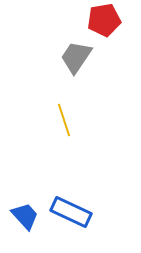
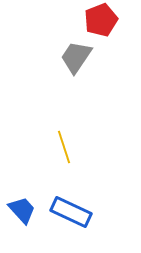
red pentagon: moved 3 px left; rotated 12 degrees counterclockwise
yellow line: moved 27 px down
blue trapezoid: moved 3 px left, 6 px up
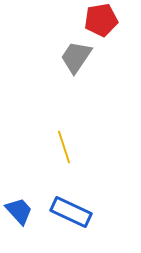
red pentagon: rotated 12 degrees clockwise
blue trapezoid: moved 3 px left, 1 px down
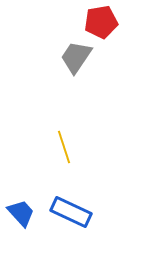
red pentagon: moved 2 px down
blue trapezoid: moved 2 px right, 2 px down
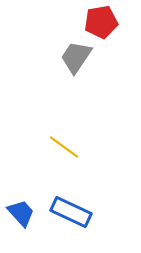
yellow line: rotated 36 degrees counterclockwise
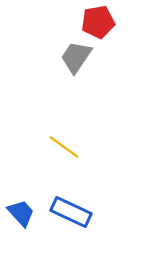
red pentagon: moved 3 px left
